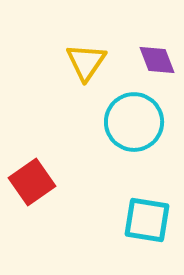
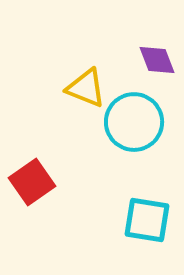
yellow triangle: moved 26 px down; rotated 42 degrees counterclockwise
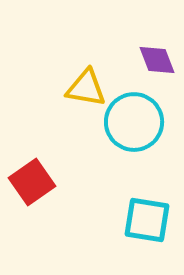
yellow triangle: rotated 12 degrees counterclockwise
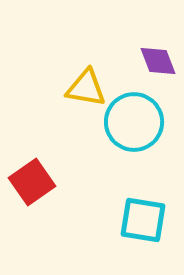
purple diamond: moved 1 px right, 1 px down
cyan square: moved 4 px left
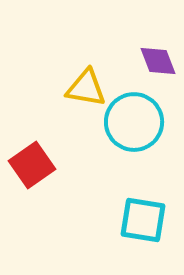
red square: moved 17 px up
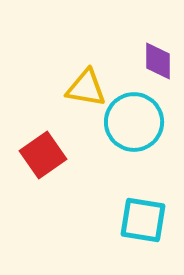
purple diamond: rotated 21 degrees clockwise
red square: moved 11 px right, 10 px up
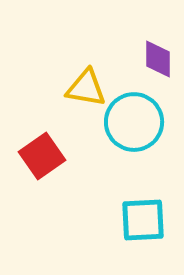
purple diamond: moved 2 px up
red square: moved 1 px left, 1 px down
cyan square: rotated 12 degrees counterclockwise
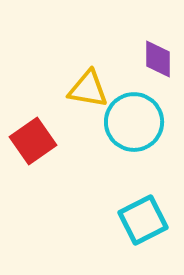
yellow triangle: moved 2 px right, 1 px down
red square: moved 9 px left, 15 px up
cyan square: rotated 24 degrees counterclockwise
